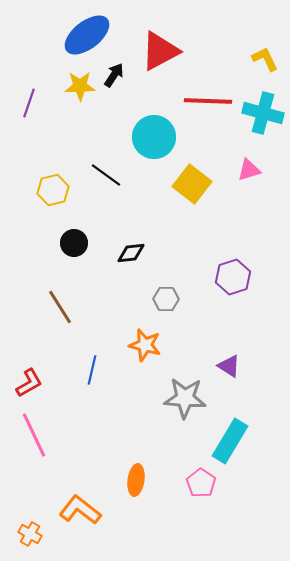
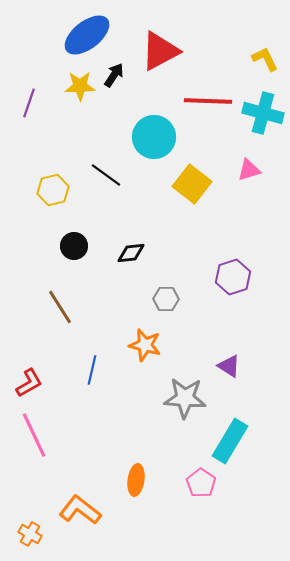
black circle: moved 3 px down
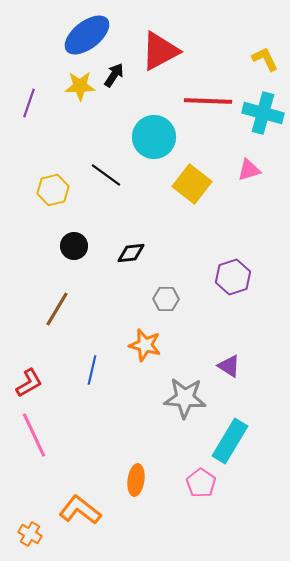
brown line: moved 3 px left, 2 px down; rotated 63 degrees clockwise
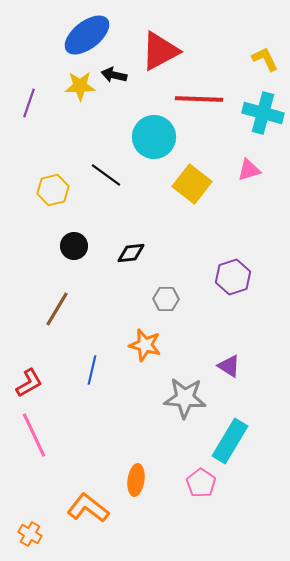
black arrow: rotated 110 degrees counterclockwise
red line: moved 9 px left, 2 px up
orange L-shape: moved 8 px right, 2 px up
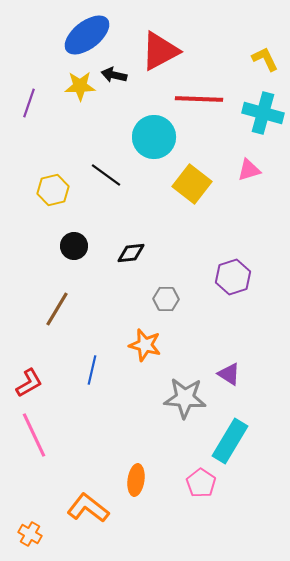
purple triangle: moved 8 px down
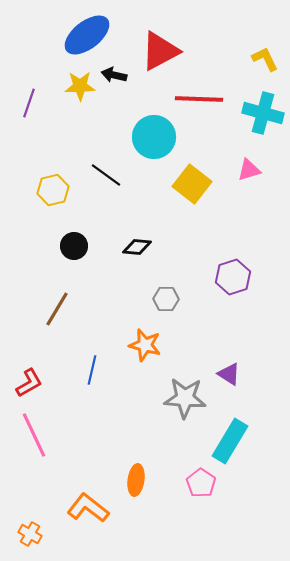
black diamond: moved 6 px right, 6 px up; rotated 12 degrees clockwise
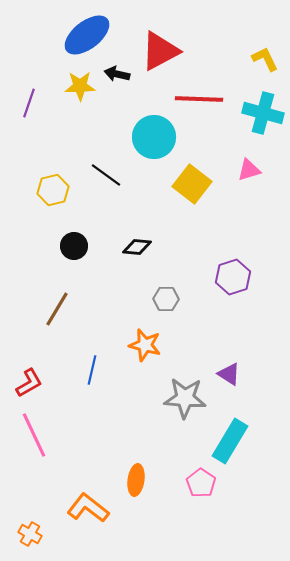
black arrow: moved 3 px right, 1 px up
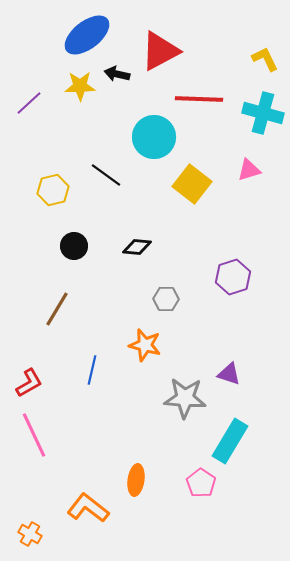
purple line: rotated 28 degrees clockwise
purple triangle: rotated 15 degrees counterclockwise
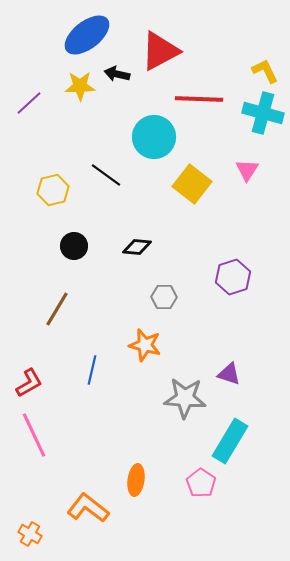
yellow L-shape: moved 12 px down
pink triangle: moved 2 px left; rotated 40 degrees counterclockwise
gray hexagon: moved 2 px left, 2 px up
